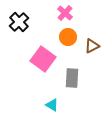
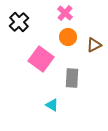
brown triangle: moved 2 px right, 1 px up
pink square: moved 2 px left
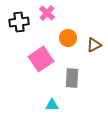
pink cross: moved 18 px left
black cross: rotated 36 degrees clockwise
orange circle: moved 1 px down
pink square: rotated 20 degrees clockwise
cyan triangle: rotated 32 degrees counterclockwise
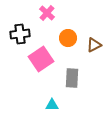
black cross: moved 1 px right, 12 px down
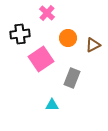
brown triangle: moved 1 px left
gray rectangle: rotated 18 degrees clockwise
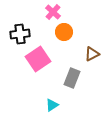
pink cross: moved 6 px right, 1 px up
orange circle: moved 4 px left, 6 px up
brown triangle: moved 1 px left, 9 px down
pink square: moved 3 px left
cyan triangle: rotated 32 degrees counterclockwise
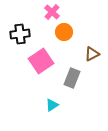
pink cross: moved 1 px left
pink square: moved 3 px right, 2 px down
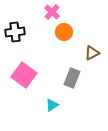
black cross: moved 5 px left, 2 px up
brown triangle: moved 1 px up
pink square: moved 17 px left, 14 px down; rotated 20 degrees counterclockwise
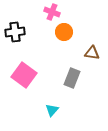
pink cross: rotated 21 degrees counterclockwise
brown triangle: rotated 35 degrees clockwise
cyan triangle: moved 5 px down; rotated 16 degrees counterclockwise
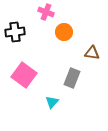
pink cross: moved 6 px left
cyan triangle: moved 8 px up
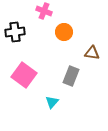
pink cross: moved 2 px left, 1 px up
gray rectangle: moved 1 px left, 2 px up
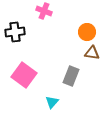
orange circle: moved 23 px right
